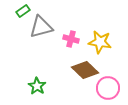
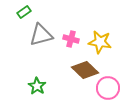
green rectangle: moved 1 px right, 1 px down
gray triangle: moved 8 px down
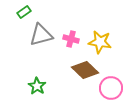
pink circle: moved 3 px right
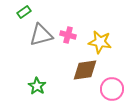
pink cross: moved 3 px left, 4 px up
brown diamond: rotated 52 degrees counterclockwise
pink circle: moved 1 px right, 1 px down
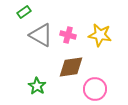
gray triangle: rotated 45 degrees clockwise
yellow star: moved 7 px up
brown diamond: moved 14 px left, 3 px up
pink circle: moved 17 px left
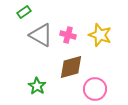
yellow star: rotated 10 degrees clockwise
brown diamond: rotated 8 degrees counterclockwise
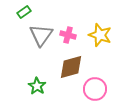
gray triangle: rotated 35 degrees clockwise
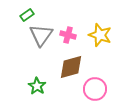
green rectangle: moved 3 px right, 3 px down
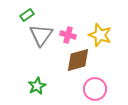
brown diamond: moved 7 px right, 7 px up
green star: rotated 12 degrees clockwise
